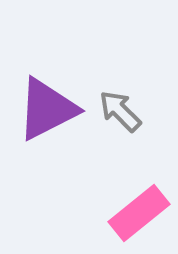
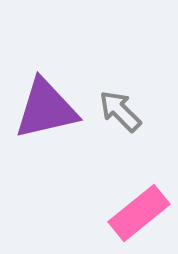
purple triangle: moved 1 px left; rotated 14 degrees clockwise
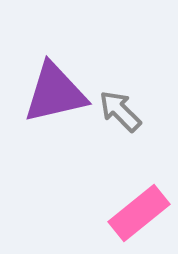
purple triangle: moved 9 px right, 16 px up
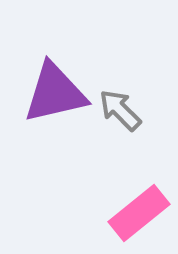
gray arrow: moved 1 px up
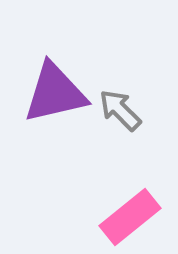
pink rectangle: moved 9 px left, 4 px down
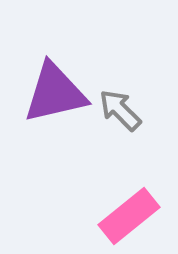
pink rectangle: moved 1 px left, 1 px up
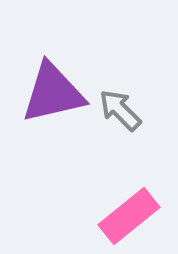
purple triangle: moved 2 px left
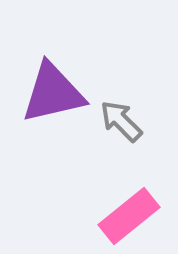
gray arrow: moved 1 px right, 11 px down
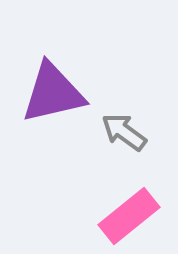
gray arrow: moved 3 px right, 11 px down; rotated 9 degrees counterclockwise
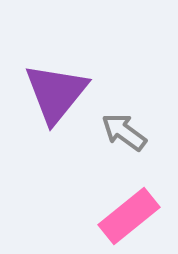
purple triangle: moved 3 px right; rotated 38 degrees counterclockwise
